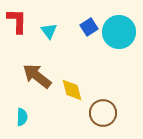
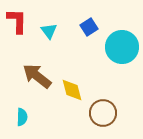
cyan circle: moved 3 px right, 15 px down
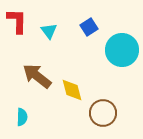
cyan circle: moved 3 px down
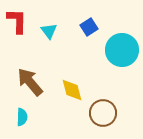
brown arrow: moved 7 px left, 6 px down; rotated 12 degrees clockwise
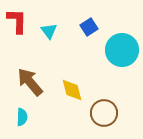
brown circle: moved 1 px right
